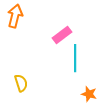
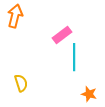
cyan line: moved 1 px left, 1 px up
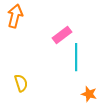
cyan line: moved 2 px right
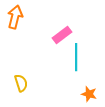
orange arrow: moved 1 px down
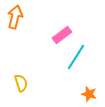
cyan line: rotated 32 degrees clockwise
